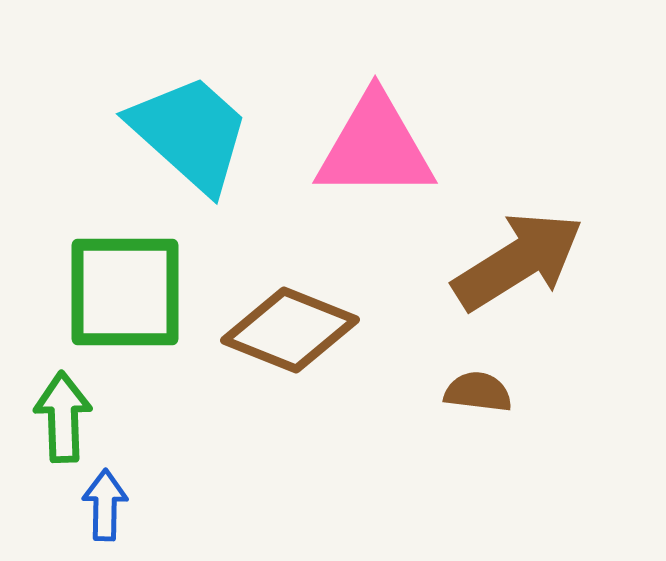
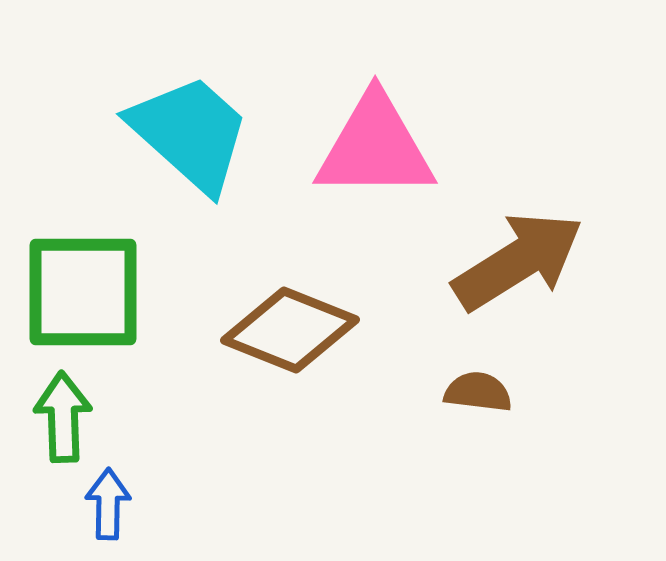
green square: moved 42 px left
blue arrow: moved 3 px right, 1 px up
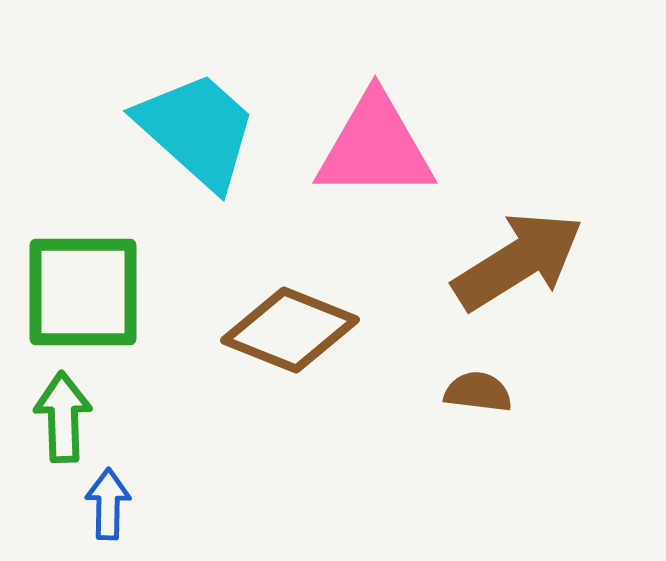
cyan trapezoid: moved 7 px right, 3 px up
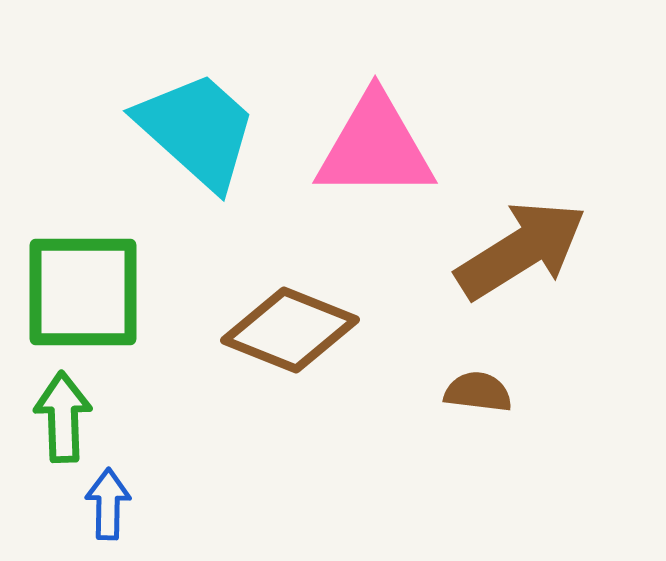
brown arrow: moved 3 px right, 11 px up
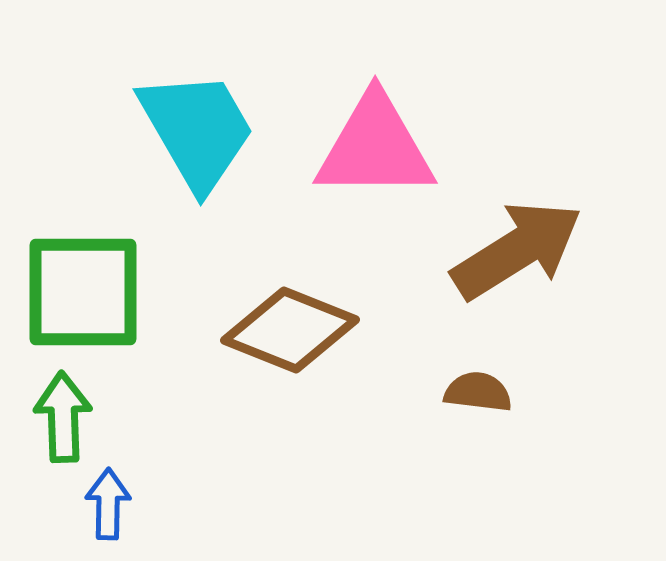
cyan trapezoid: rotated 18 degrees clockwise
brown arrow: moved 4 px left
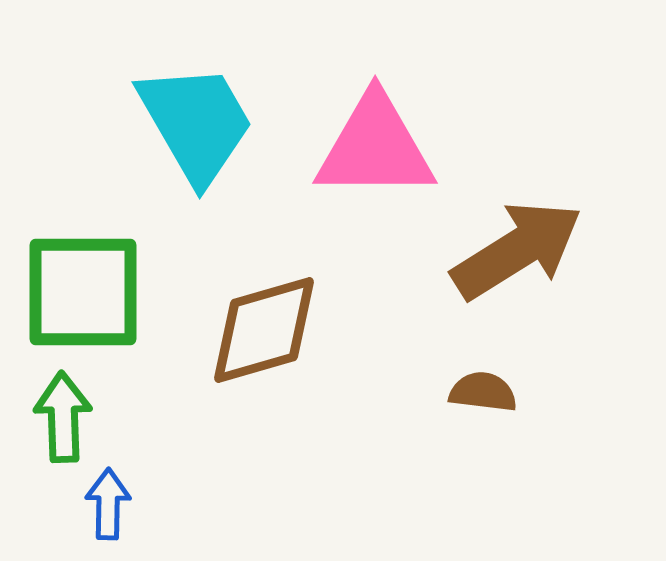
cyan trapezoid: moved 1 px left, 7 px up
brown diamond: moved 26 px left; rotated 38 degrees counterclockwise
brown semicircle: moved 5 px right
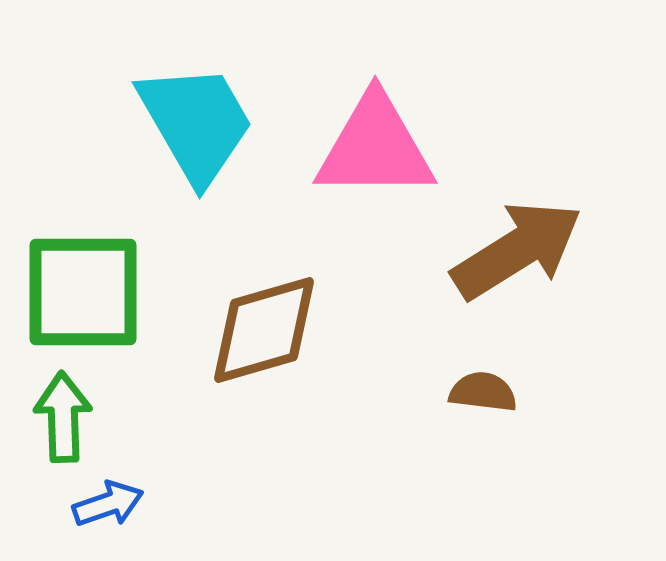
blue arrow: rotated 70 degrees clockwise
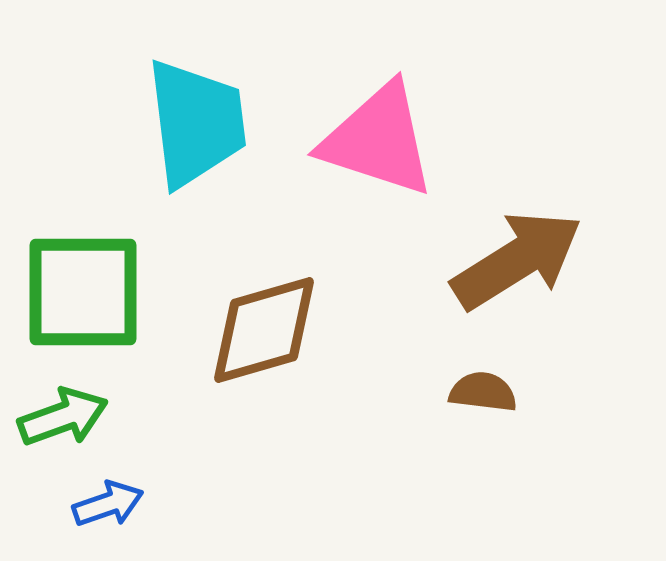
cyan trapezoid: rotated 23 degrees clockwise
pink triangle: moved 3 px right, 7 px up; rotated 18 degrees clockwise
brown arrow: moved 10 px down
green arrow: rotated 72 degrees clockwise
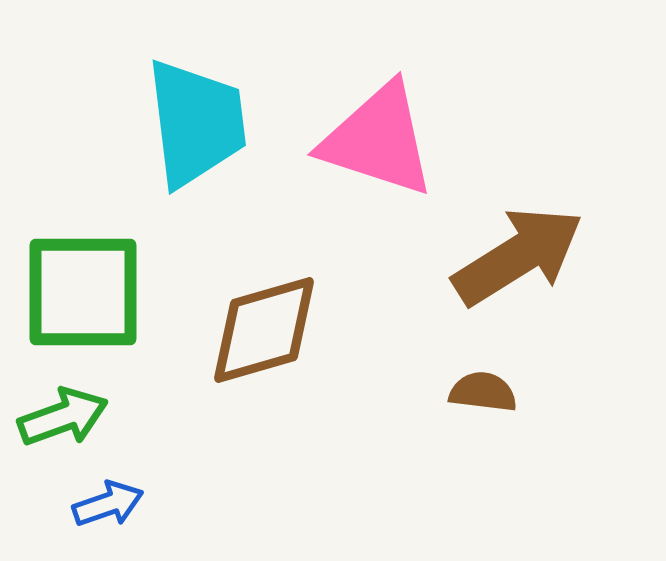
brown arrow: moved 1 px right, 4 px up
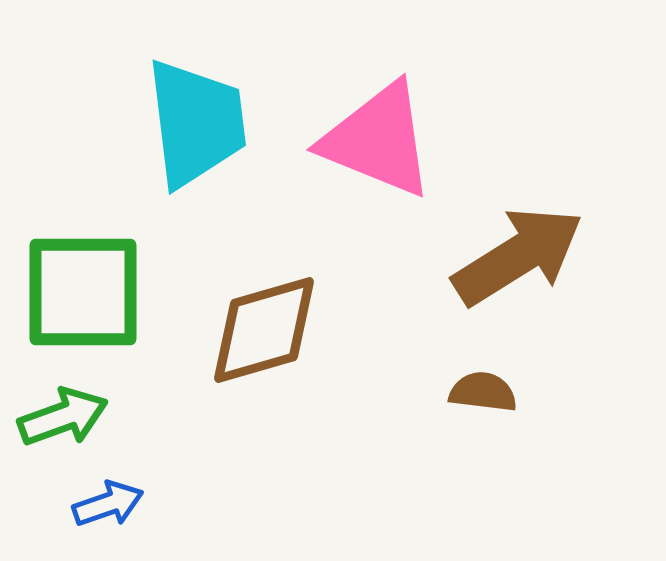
pink triangle: rotated 4 degrees clockwise
